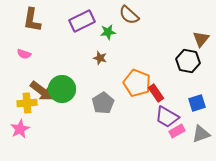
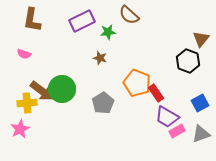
black hexagon: rotated 10 degrees clockwise
blue square: moved 3 px right; rotated 12 degrees counterclockwise
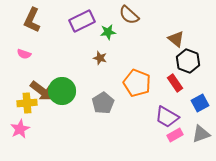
brown L-shape: rotated 15 degrees clockwise
brown triangle: moved 25 px left; rotated 30 degrees counterclockwise
green circle: moved 2 px down
red rectangle: moved 19 px right, 10 px up
pink rectangle: moved 2 px left, 4 px down
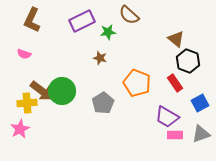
pink rectangle: rotated 28 degrees clockwise
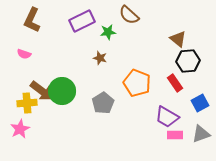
brown triangle: moved 2 px right
black hexagon: rotated 25 degrees counterclockwise
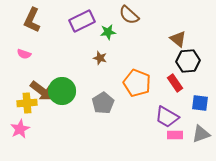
blue square: rotated 36 degrees clockwise
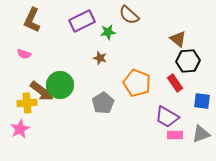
green circle: moved 2 px left, 6 px up
blue square: moved 2 px right, 2 px up
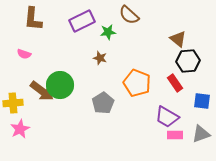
brown L-shape: moved 1 px right, 1 px up; rotated 20 degrees counterclockwise
yellow cross: moved 14 px left
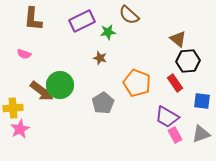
yellow cross: moved 5 px down
pink rectangle: rotated 63 degrees clockwise
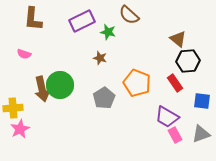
green star: rotated 21 degrees clockwise
brown arrow: moved 2 px up; rotated 40 degrees clockwise
gray pentagon: moved 1 px right, 5 px up
